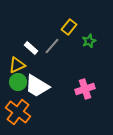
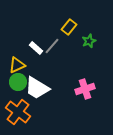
white rectangle: moved 5 px right
white trapezoid: moved 2 px down
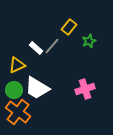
green circle: moved 4 px left, 8 px down
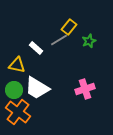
gray line: moved 7 px right, 6 px up; rotated 18 degrees clockwise
yellow triangle: rotated 36 degrees clockwise
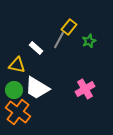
gray line: rotated 30 degrees counterclockwise
pink cross: rotated 12 degrees counterclockwise
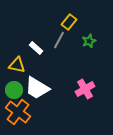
yellow rectangle: moved 5 px up
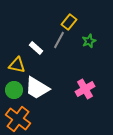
orange cross: moved 7 px down
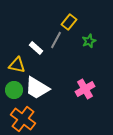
gray line: moved 3 px left
orange cross: moved 5 px right
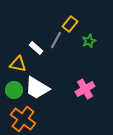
yellow rectangle: moved 1 px right, 2 px down
yellow triangle: moved 1 px right, 1 px up
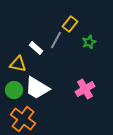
green star: moved 1 px down
